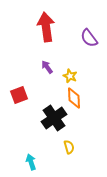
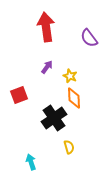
purple arrow: rotated 72 degrees clockwise
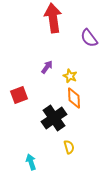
red arrow: moved 7 px right, 9 px up
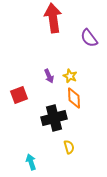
purple arrow: moved 2 px right, 9 px down; rotated 120 degrees clockwise
black cross: rotated 20 degrees clockwise
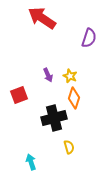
red arrow: moved 11 px left; rotated 48 degrees counterclockwise
purple semicircle: rotated 126 degrees counterclockwise
purple arrow: moved 1 px left, 1 px up
orange diamond: rotated 20 degrees clockwise
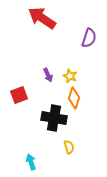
black cross: rotated 25 degrees clockwise
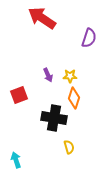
yellow star: rotated 24 degrees counterclockwise
cyan arrow: moved 15 px left, 2 px up
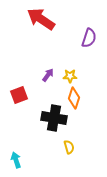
red arrow: moved 1 px left, 1 px down
purple arrow: rotated 120 degrees counterclockwise
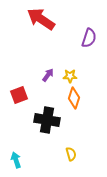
black cross: moved 7 px left, 2 px down
yellow semicircle: moved 2 px right, 7 px down
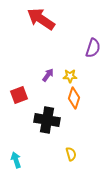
purple semicircle: moved 4 px right, 10 px down
